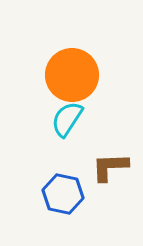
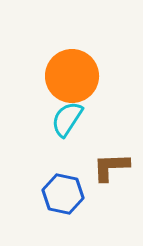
orange circle: moved 1 px down
brown L-shape: moved 1 px right
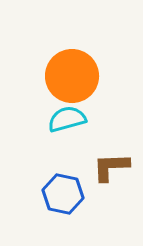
cyan semicircle: rotated 42 degrees clockwise
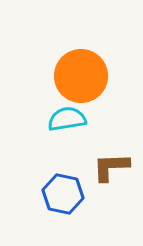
orange circle: moved 9 px right
cyan semicircle: rotated 6 degrees clockwise
